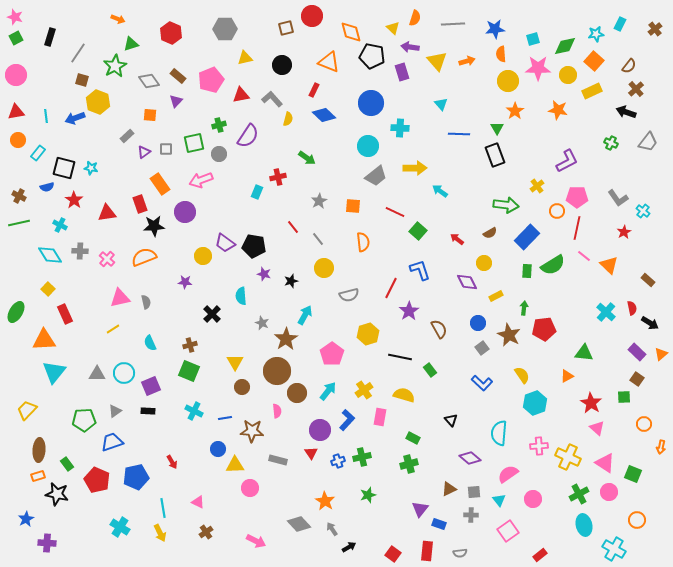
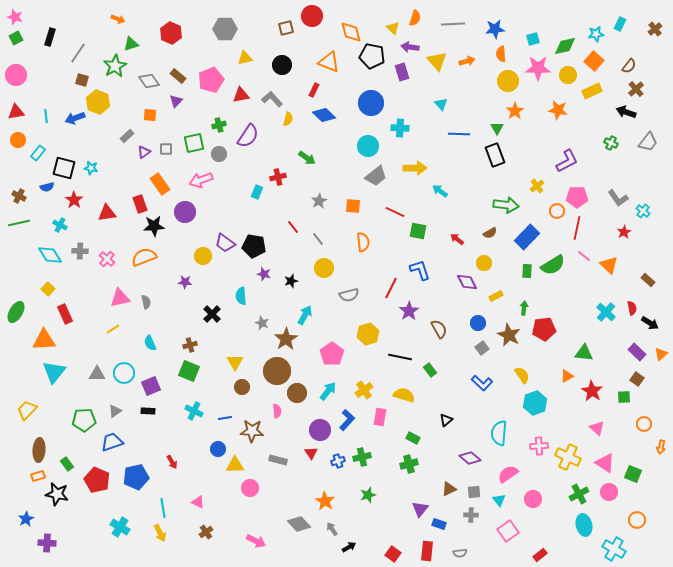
green square at (418, 231): rotated 30 degrees counterclockwise
red star at (591, 403): moved 1 px right, 12 px up
black triangle at (451, 420): moved 5 px left; rotated 32 degrees clockwise
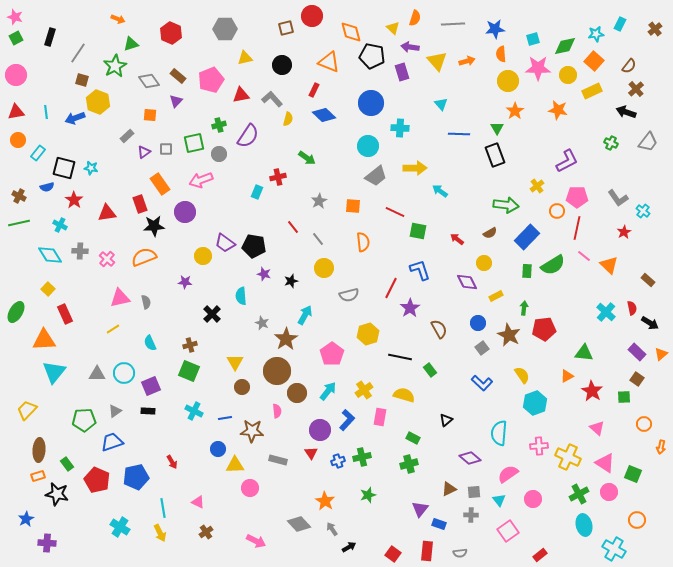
cyan line at (46, 116): moved 4 px up
purple star at (409, 311): moved 1 px right, 3 px up
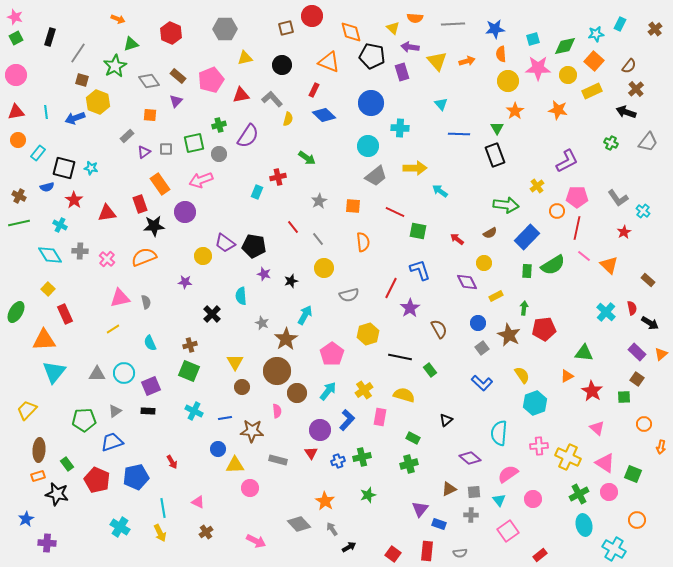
orange semicircle at (415, 18): rotated 77 degrees clockwise
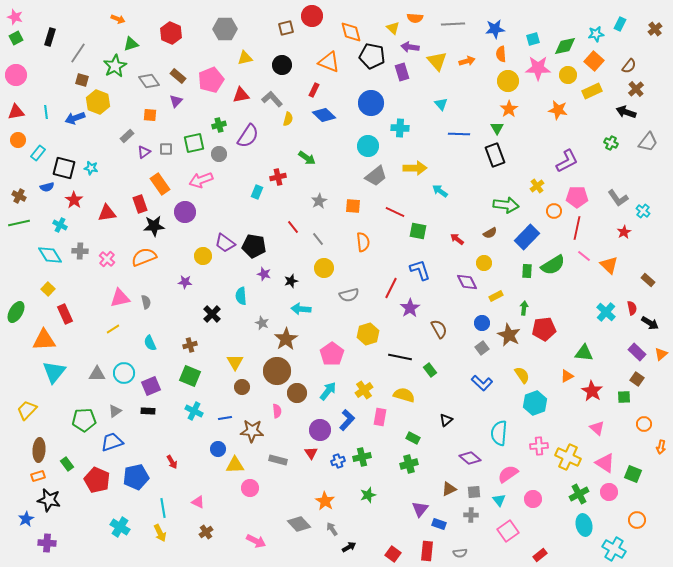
orange star at (515, 111): moved 6 px left, 2 px up
orange circle at (557, 211): moved 3 px left
cyan arrow at (305, 315): moved 4 px left, 6 px up; rotated 114 degrees counterclockwise
blue circle at (478, 323): moved 4 px right
green square at (189, 371): moved 1 px right, 5 px down
black star at (57, 494): moved 8 px left, 6 px down
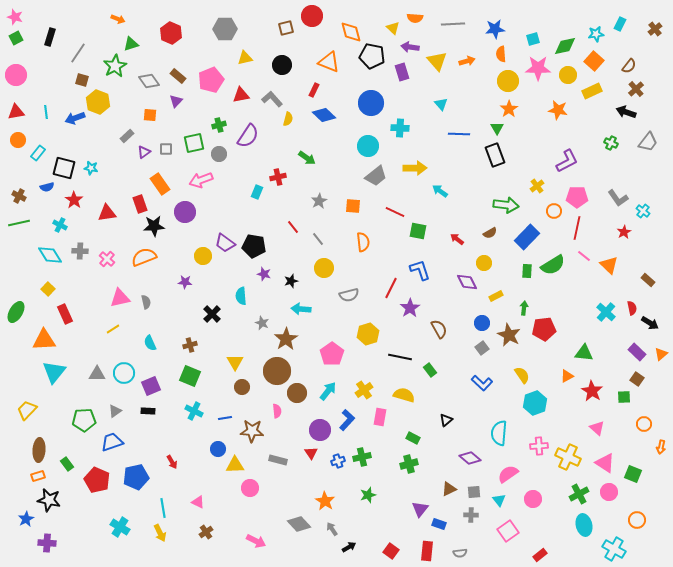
red square at (393, 554): moved 2 px left, 3 px up
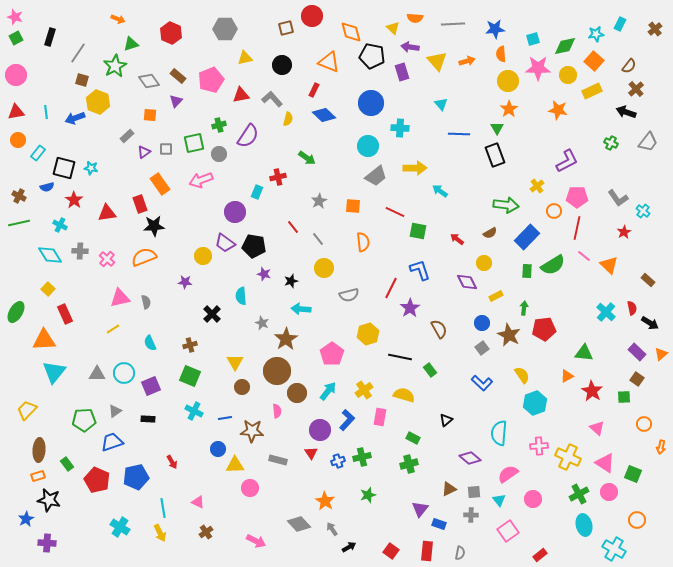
purple circle at (185, 212): moved 50 px right
black rectangle at (148, 411): moved 8 px down
gray semicircle at (460, 553): rotated 72 degrees counterclockwise
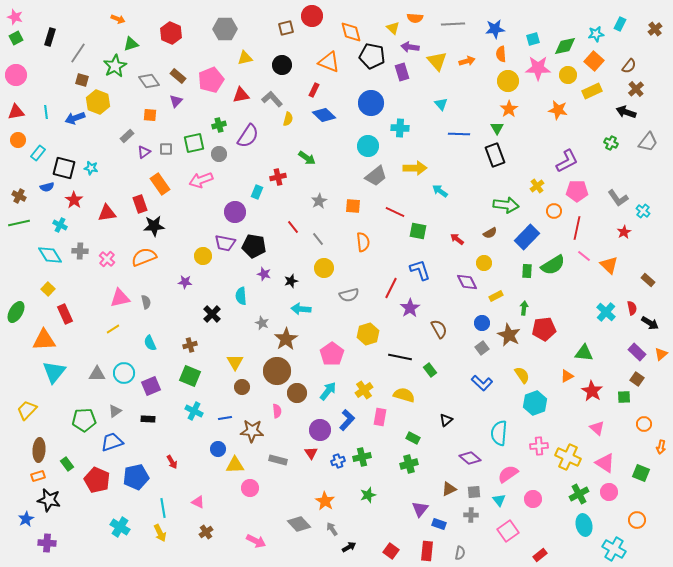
pink pentagon at (577, 197): moved 6 px up
purple trapezoid at (225, 243): rotated 25 degrees counterclockwise
green square at (633, 474): moved 8 px right, 1 px up
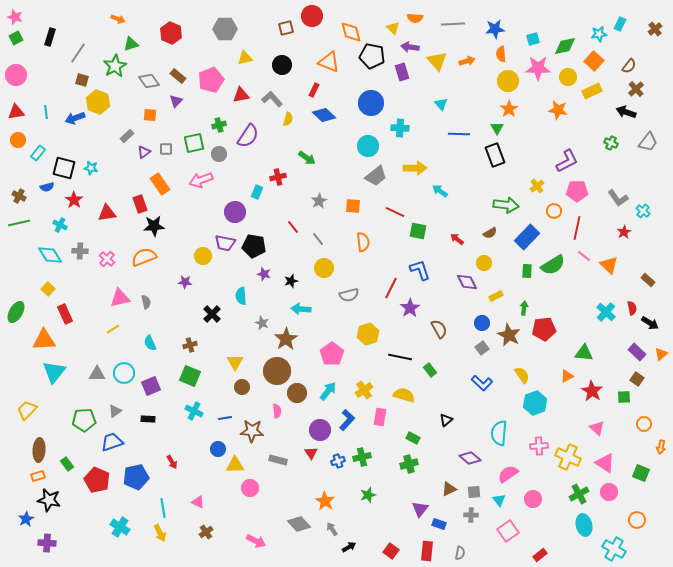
cyan star at (596, 34): moved 3 px right
yellow circle at (568, 75): moved 2 px down
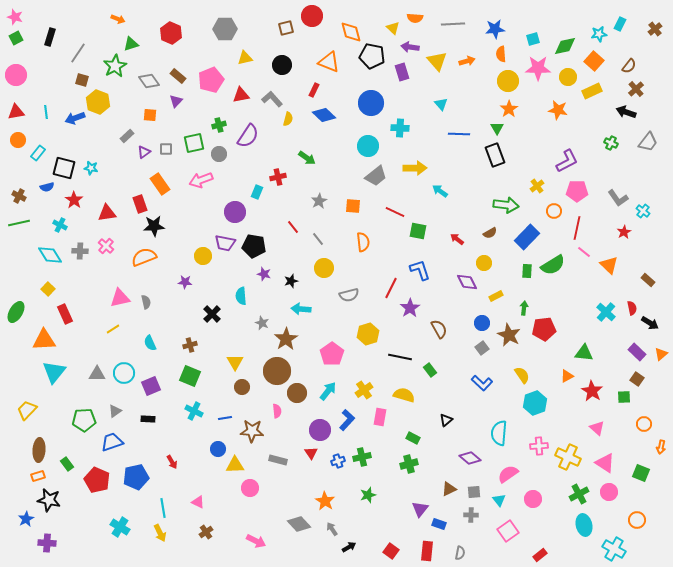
pink line at (584, 256): moved 4 px up
pink cross at (107, 259): moved 1 px left, 13 px up
